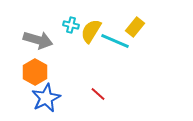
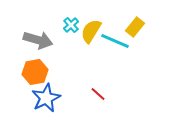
cyan cross: rotated 35 degrees clockwise
orange hexagon: rotated 20 degrees clockwise
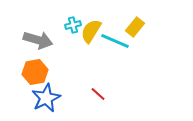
cyan cross: moved 2 px right; rotated 28 degrees clockwise
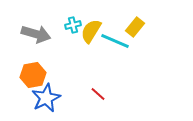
gray arrow: moved 2 px left, 6 px up
orange hexagon: moved 2 px left, 3 px down
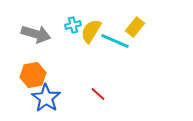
blue star: rotated 12 degrees counterclockwise
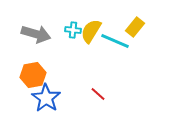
cyan cross: moved 5 px down; rotated 21 degrees clockwise
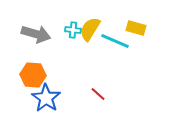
yellow rectangle: moved 1 px right, 1 px down; rotated 66 degrees clockwise
yellow semicircle: moved 1 px left, 2 px up
orange hexagon: rotated 15 degrees clockwise
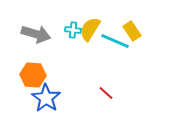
yellow rectangle: moved 4 px left, 3 px down; rotated 42 degrees clockwise
red line: moved 8 px right, 1 px up
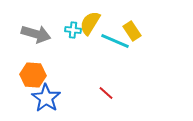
yellow semicircle: moved 6 px up
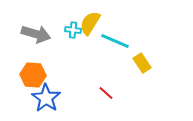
yellow rectangle: moved 10 px right, 32 px down
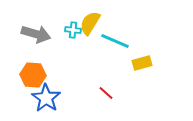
yellow rectangle: rotated 72 degrees counterclockwise
